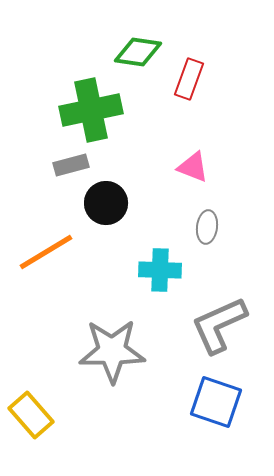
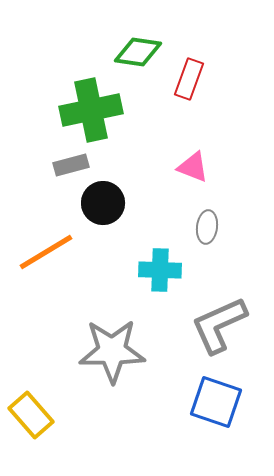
black circle: moved 3 px left
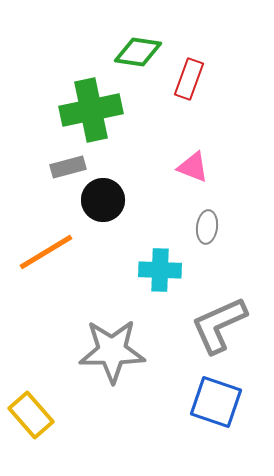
gray rectangle: moved 3 px left, 2 px down
black circle: moved 3 px up
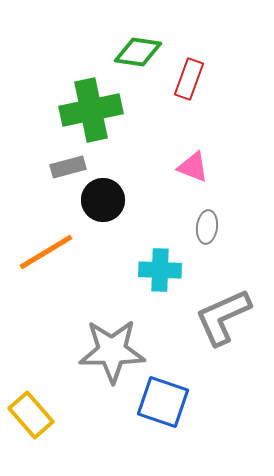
gray L-shape: moved 4 px right, 8 px up
blue square: moved 53 px left
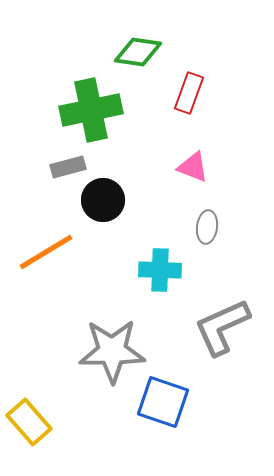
red rectangle: moved 14 px down
gray L-shape: moved 1 px left, 10 px down
yellow rectangle: moved 2 px left, 7 px down
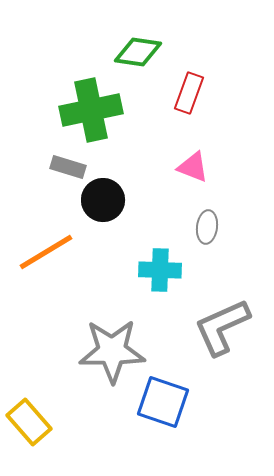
gray rectangle: rotated 32 degrees clockwise
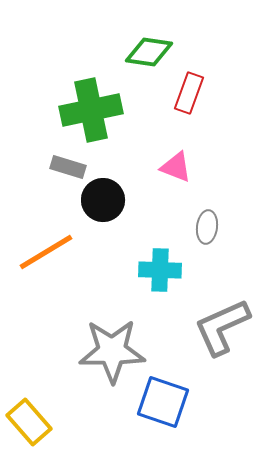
green diamond: moved 11 px right
pink triangle: moved 17 px left
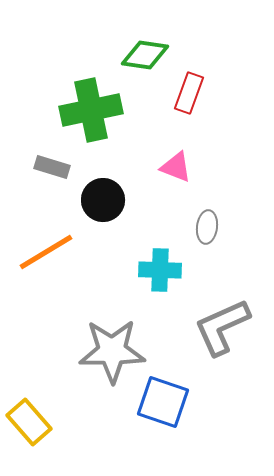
green diamond: moved 4 px left, 3 px down
gray rectangle: moved 16 px left
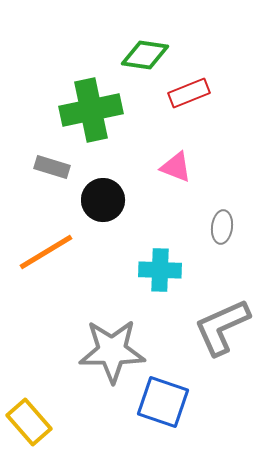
red rectangle: rotated 48 degrees clockwise
gray ellipse: moved 15 px right
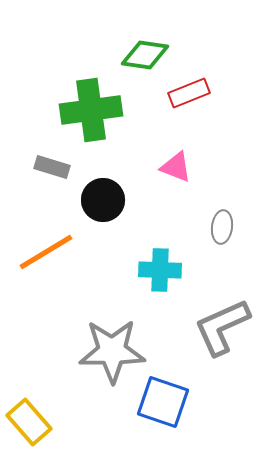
green cross: rotated 4 degrees clockwise
